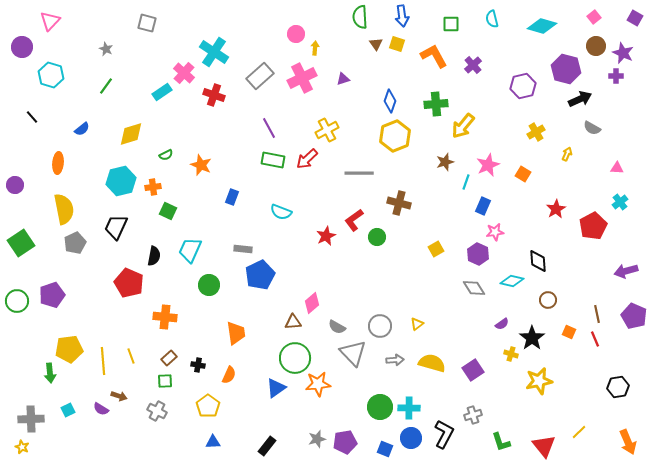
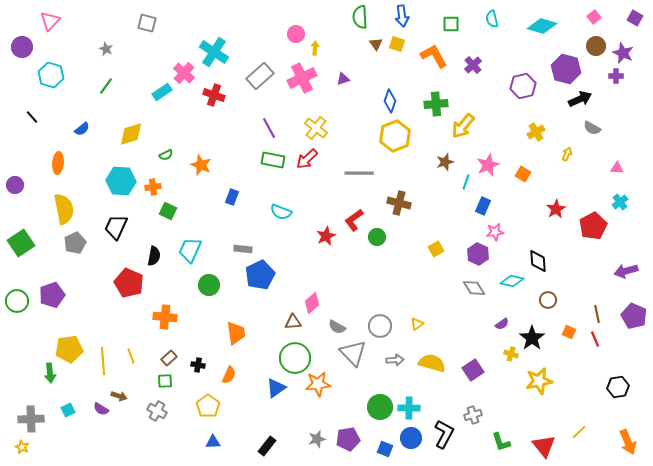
yellow cross at (327, 130): moved 11 px left, 2 px up; rotated 25 degrees counterclockwise
cyan hexagon at (121, 181): rotated 16 degrees clockwise
purple pentagon at (345, 442): moved 3 px right, 3 px up
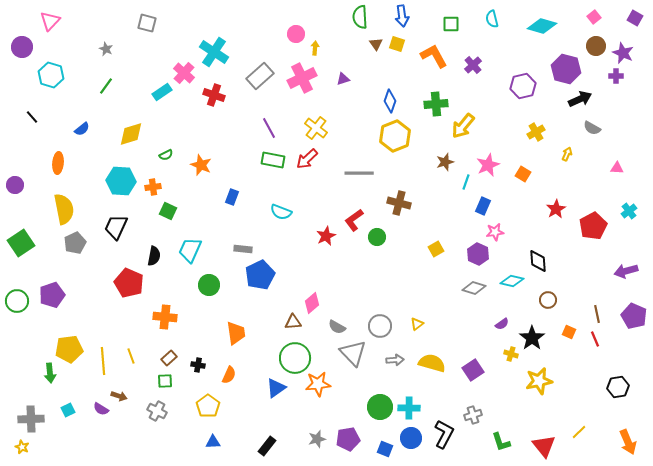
cyan cross at (620, 202): moved 9 px right, 9 px down
gray diamond at (474, 288): rotated 40 degrees counterclockwise
